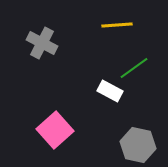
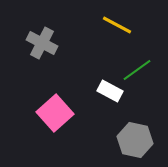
yellow line: rotated 32 degrees clockwise
green line: moved 3 px right, 2 px down
pink square: moved 17 px up
gray hexagon: moved 3 px left, 5 px up
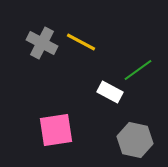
yellow line: moved 36 px left, 17 px down
green line: moved 1 px right
white rectangle: moved 1 px down
pink square: moved 1 px right, 17 px down; rotated 33 degrees clockwise
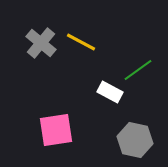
gray cross: moved 1 px left; rotated 12 degrees clockwise
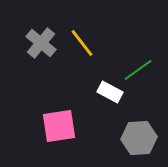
yellow line: moved 1 px right, 1 px down; rotated 24 degrees clockwise
pink square: moved 3 px right, 4 px up
gray hexagon: moved 4 px right, 2 px up; rotated 16 degrees counterclockwise
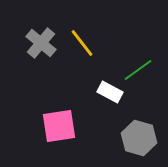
gray hexagon: rotated 20 degrees clockwise
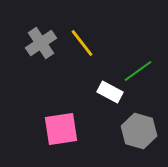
gray cross: rotated 16 degrees clockwise
green line: moved 1 px down
pink square: moved 2 px right, 3 px down
gray hexagon: moved 7 px up
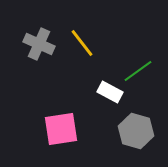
gray cross: moved 2 px left, 1 px down; rotated 32 degrees counterclockwise
gray hexagon: moved 3 px left
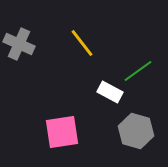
gray cross: moved 20 px left
pink square: moved 1 px right, 3 px down
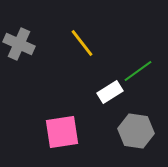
white rectangle: rotated 60 degrees counterclockwise
gray hexagon: rotated 8 degrees counterclockwise
